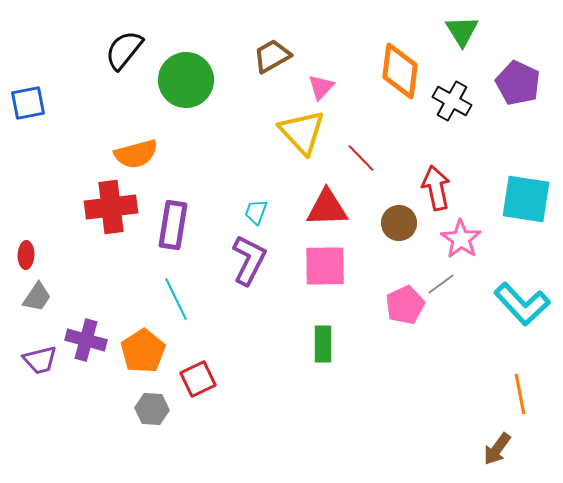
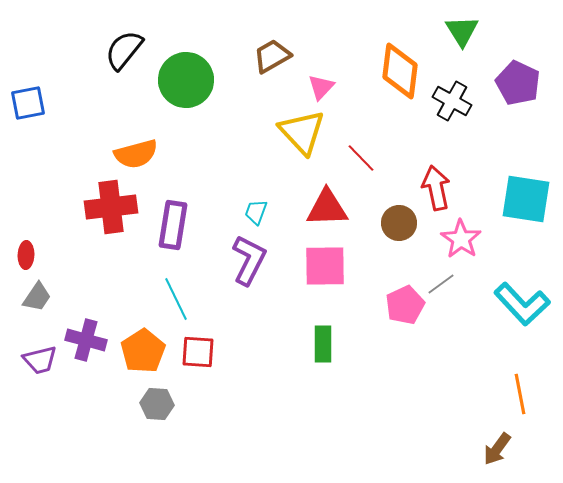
red square: moved 27 px up; rotated 30 degrees clockwise
gray hexagon: moved 5 px right, 5 px up
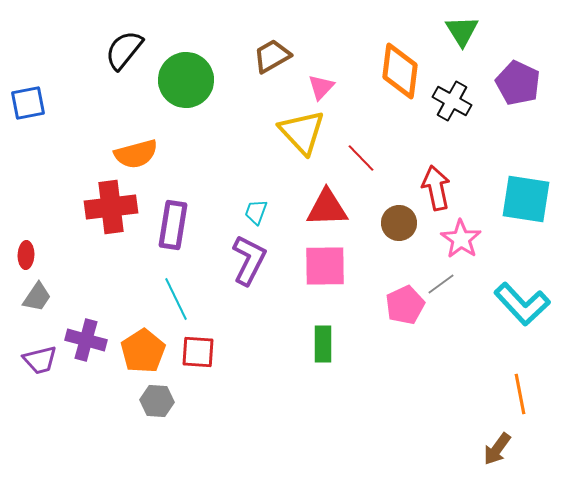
gray hexagon: moved 3 px up
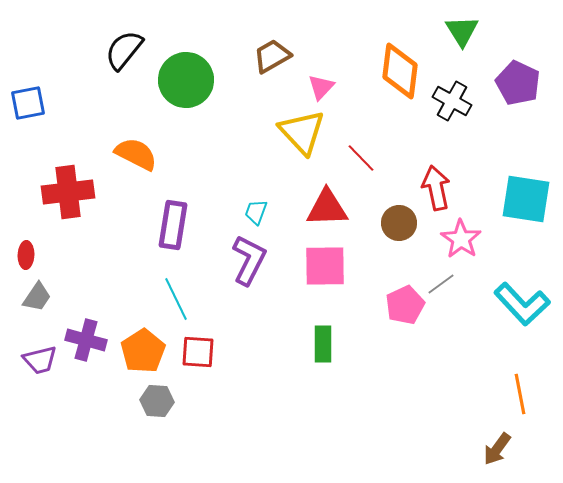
orange semicircle: rotated 138 degrees counterclockwise
red cross: moved 43 px left, 15 px up
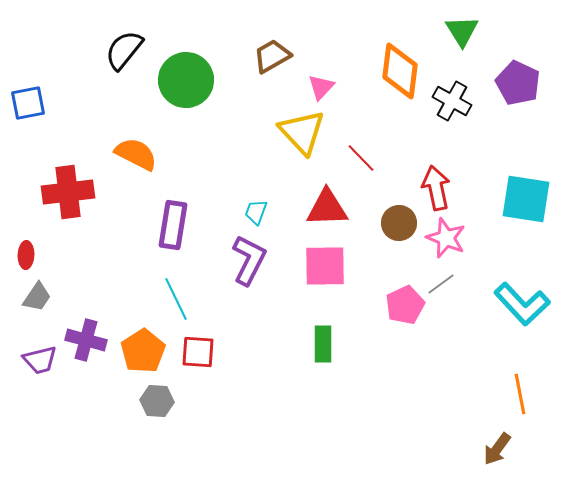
pink star: moved 15 px left, 1 px up; rotated 12 degrees counterclockwise
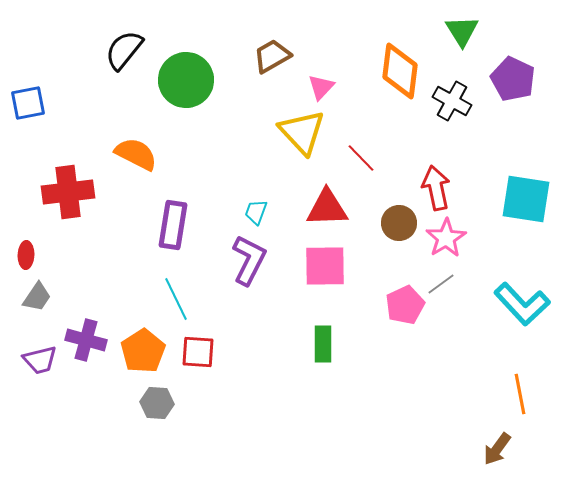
purple pentagon: moved 5 px left, 4 px up
pink star: rotated 18 degrees clockwise
gray hexagon: moved 2 px down
